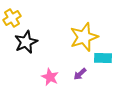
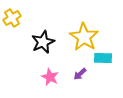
yellow star: rotated 20 degrees counterclockwise
black star: moved 17 px right
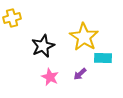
yellow cross: rotated 18 degrees clockwise
black star: moved 4 px down
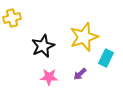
yellow star: rotated 20 degrees clockwise
cyan rectangle: moved 3 px right; rotated 66 degrees counterclockwise
pink star: moved 1 px left; rotated 24 degrees counterclockwise
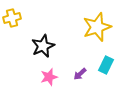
yellow star: moved 13 px right, 10 px up
cyan rectangle: moved 7 px down
pink star: rotated 18 degrees counterclockwise
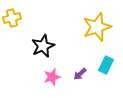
pink star: moved 3 px right
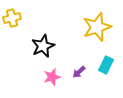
purple arrow: moved 1 px left, 2 px up
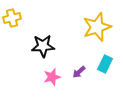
black star: rotated 20 degrees clockwise
cyan rectangle: moved 1 px left, 1 px up
